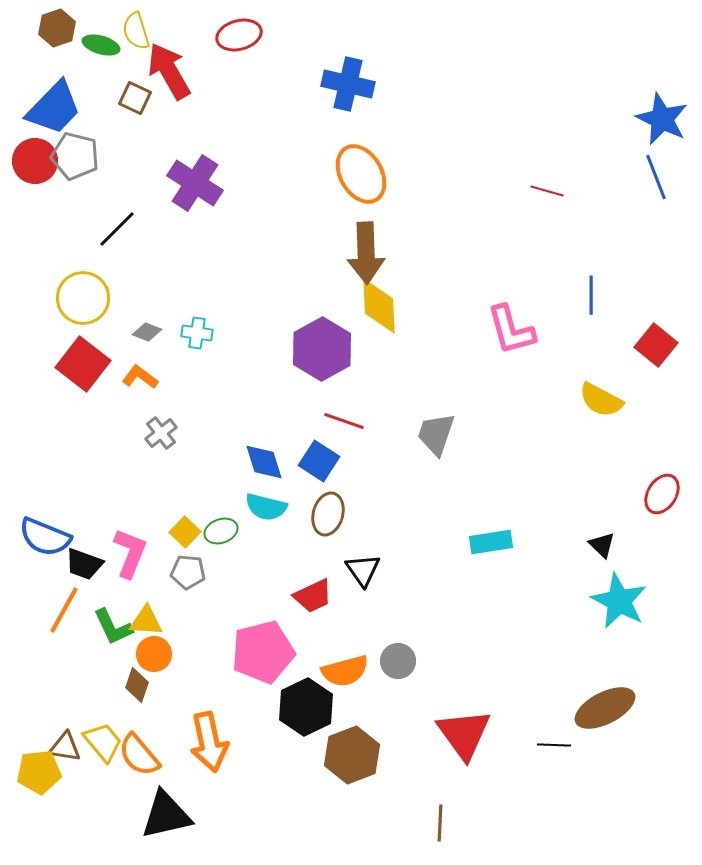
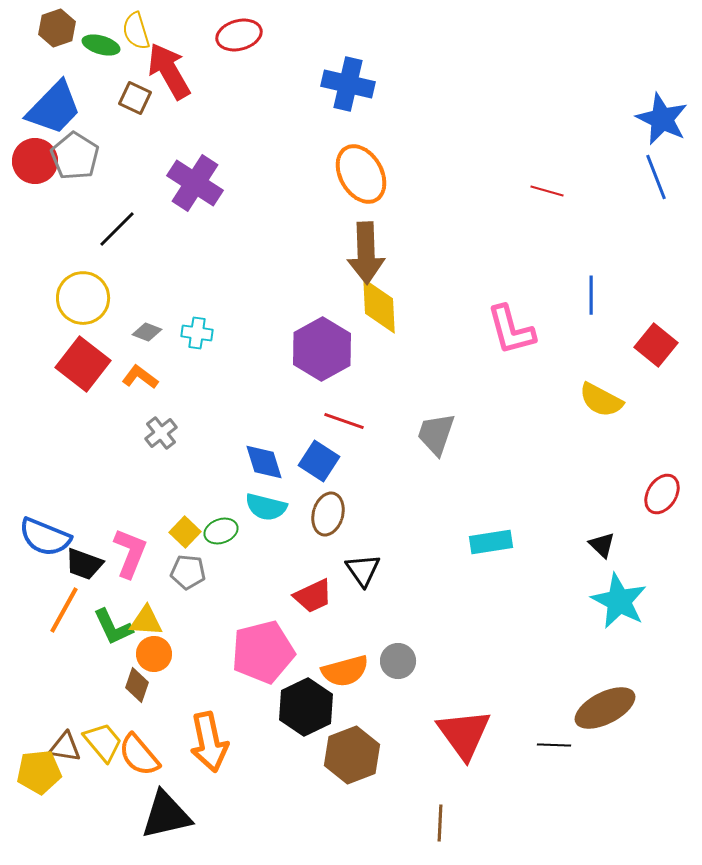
gray pentagon at (75, 156): rotated 18 degrees clockwise
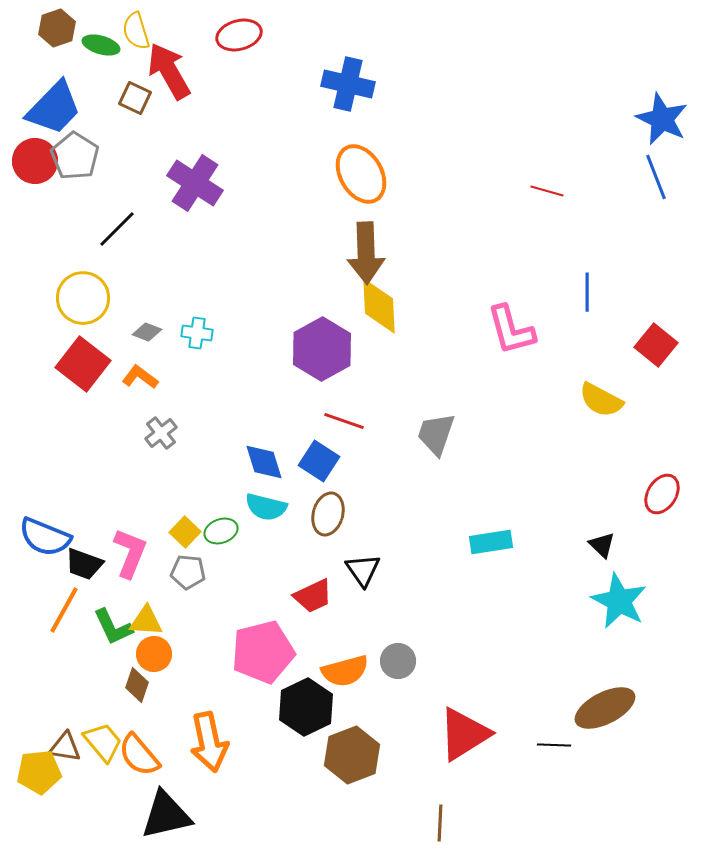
blue line at (591, 295): moved 4 px left, 3 px up
red triangle at (464, 734): rotated 34 degrees clockwise
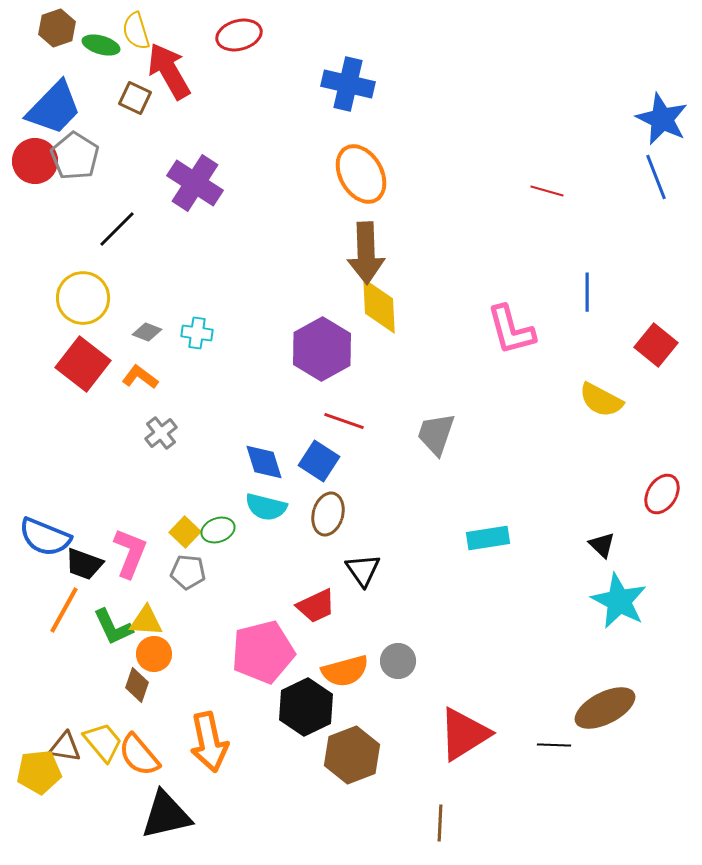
green ellipse at (221, 531): moved 3 px left, 1 px up
cyan rectangle at (491, 542): moved 3 px left, 4 px up
red trapezoid at (313, 596): moved 3 px right, 10 px down
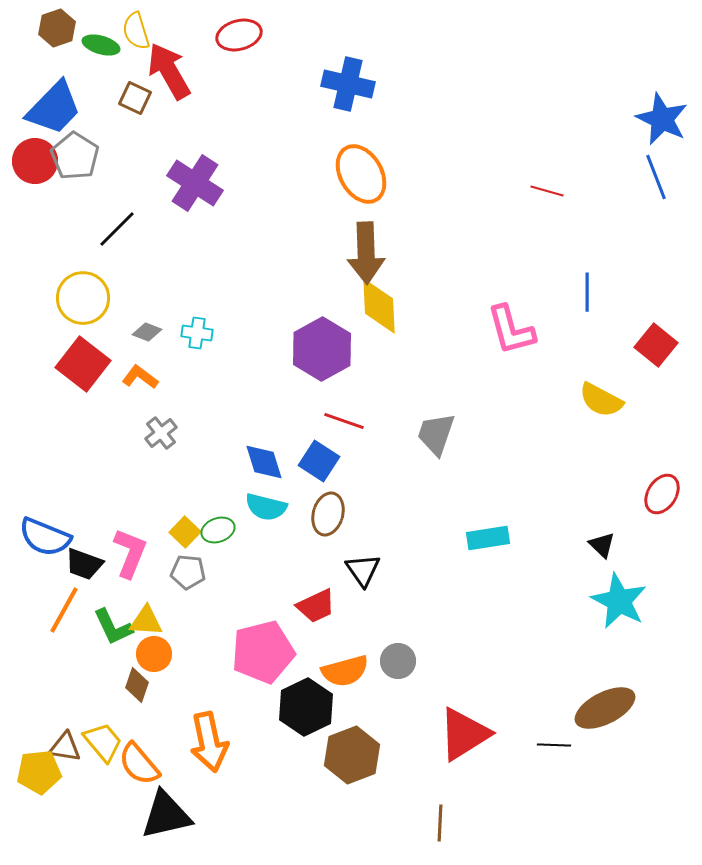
orange semicircle at (139, 755): moved 9 px down
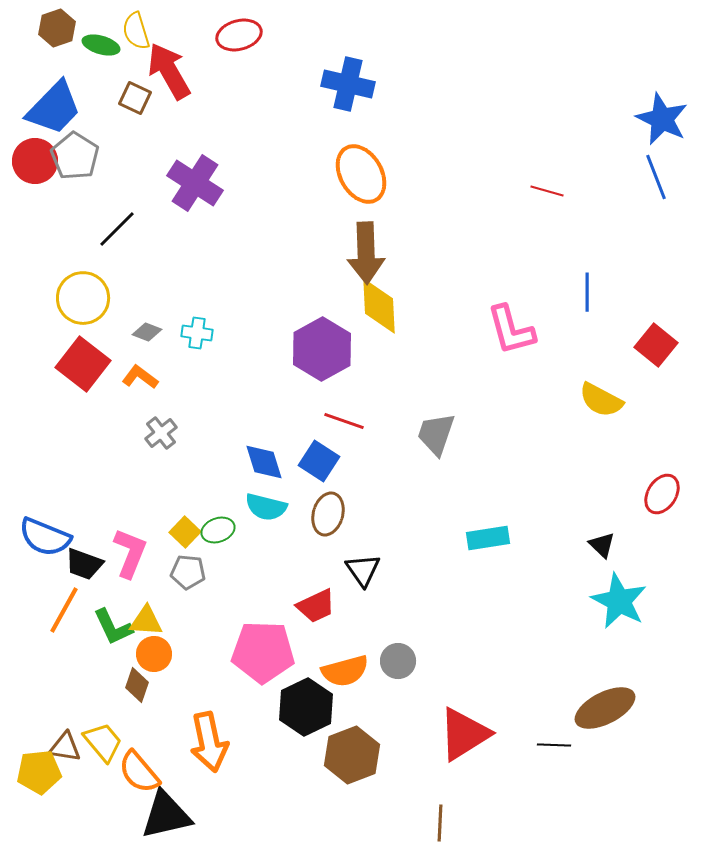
pink pentagon at (263, 652): rotated 16 degrees clockwise
orange semicircle at (139, 764): moved 8 px down
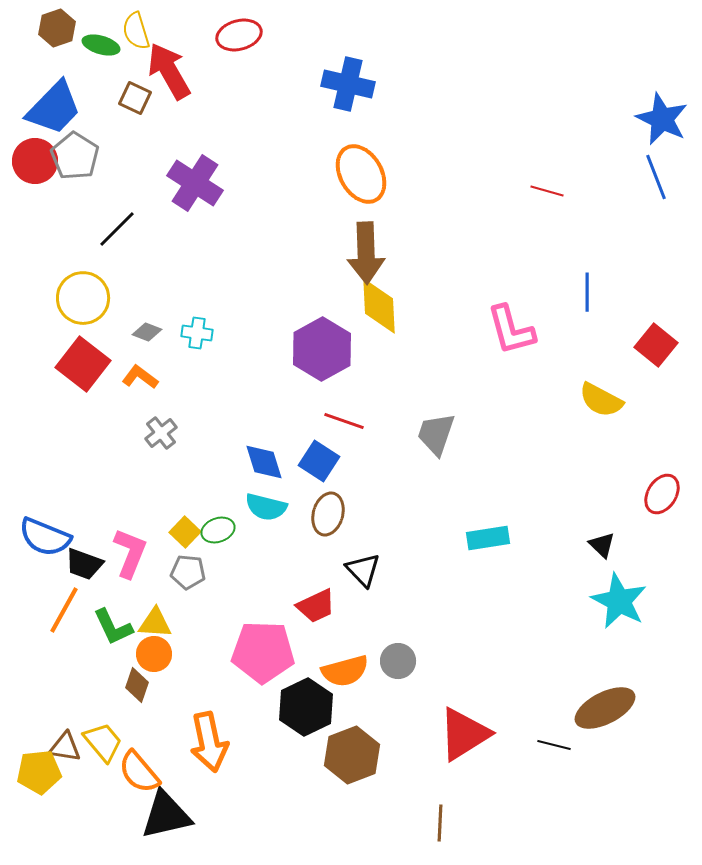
black triangle at (363, 570): rotated 9 degrees counterclockwise
yellow triangle at (146, 621): moved 9 px right, 2 px down
black line at (554, 745): rotated 12 degrees clockwise
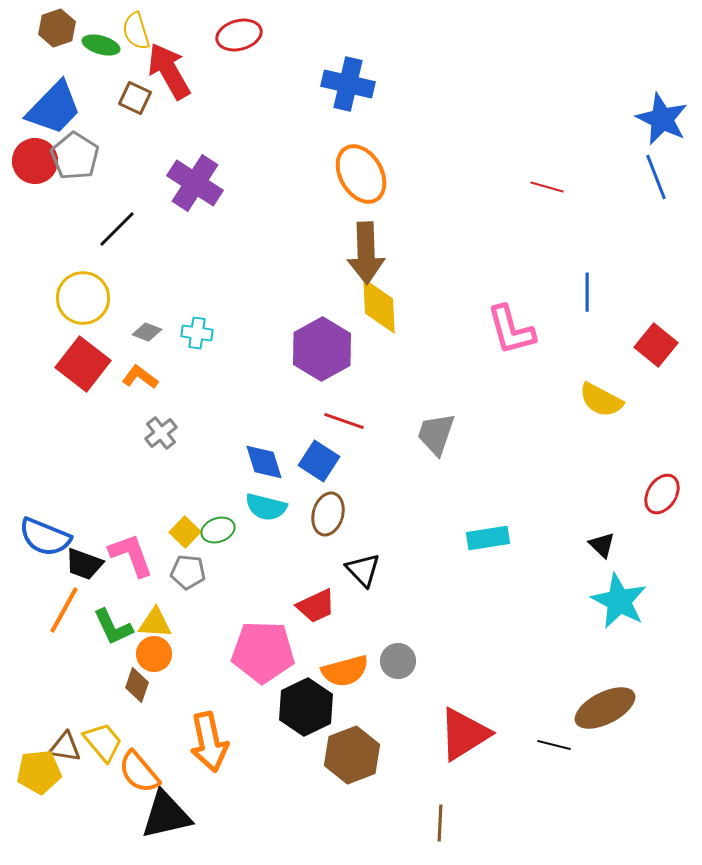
red line at (547, 191): moved 4 px up
pink L-shape at (130, 553): moved 1 px right, 2 px down; rotated 42 degrees counterclockwise
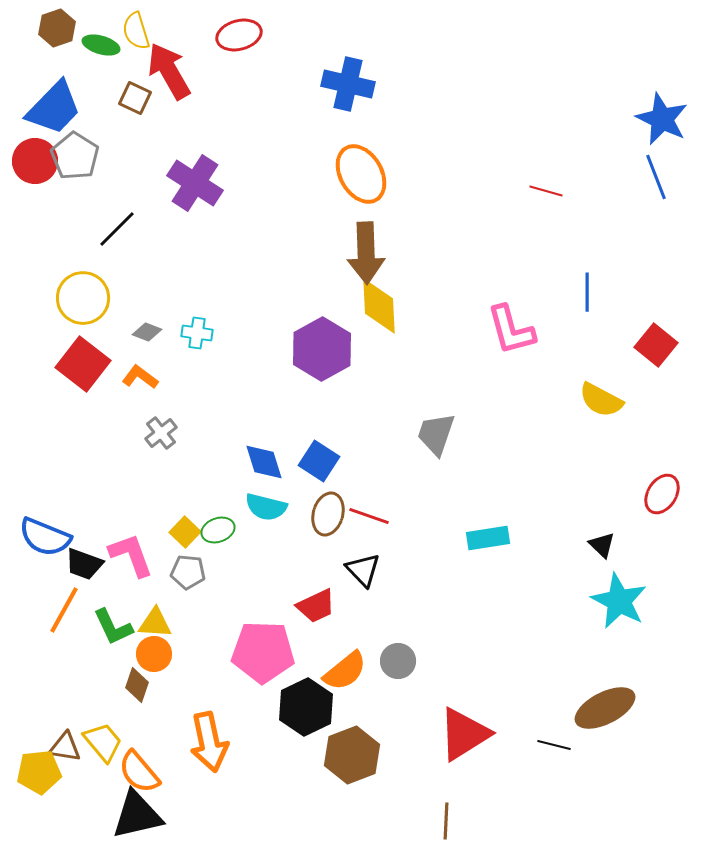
red line at (547, 187): moved 1 px left, 4 px down
red line at (344, 421): moved 25 px right, 95 px down
orange semicircle at (345, 671): rotated 24 degrees counterclockwise
black triangle at (166, 815): moved 29 px left
brown line at (440, 823): moved 6 px right, 2 px up
